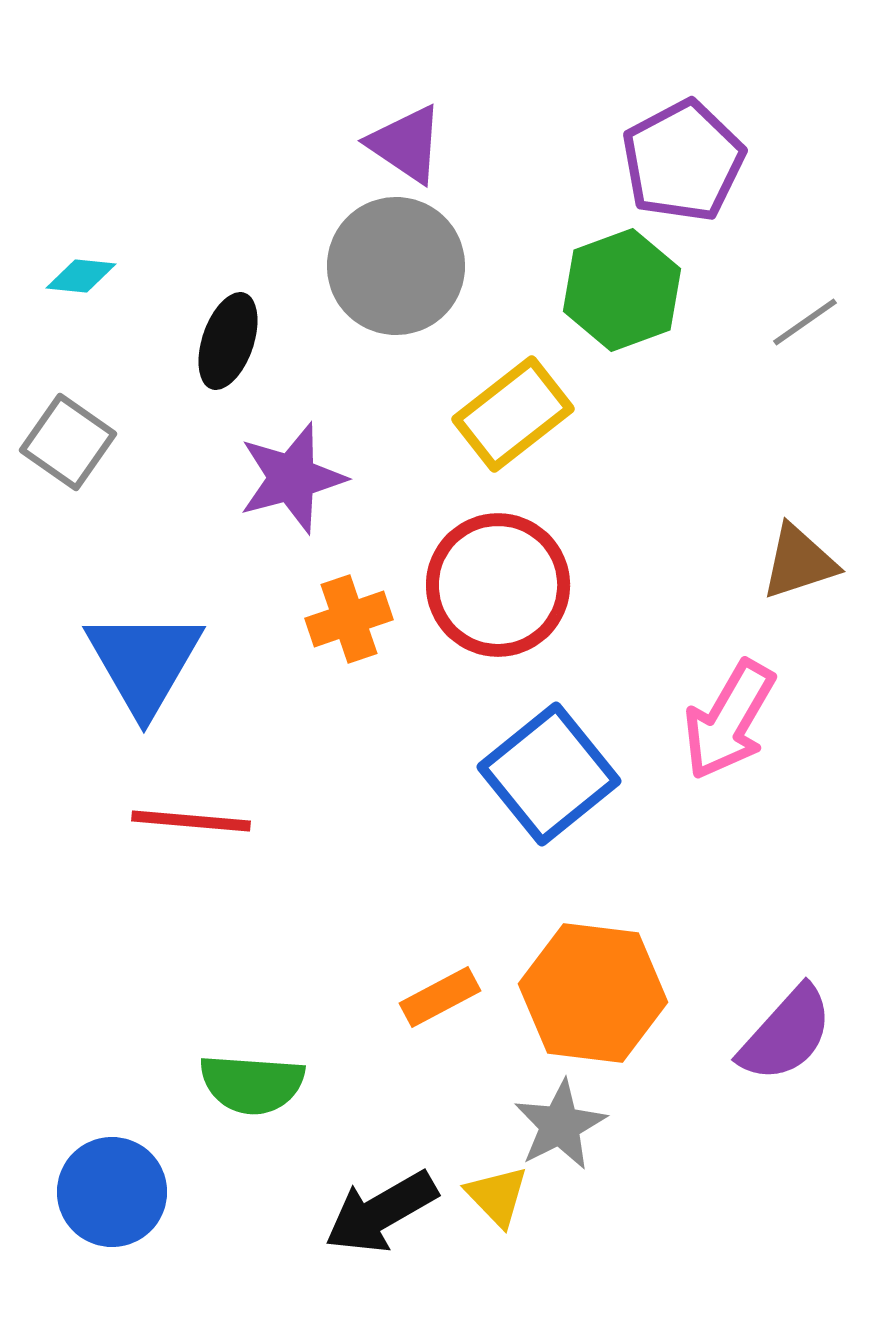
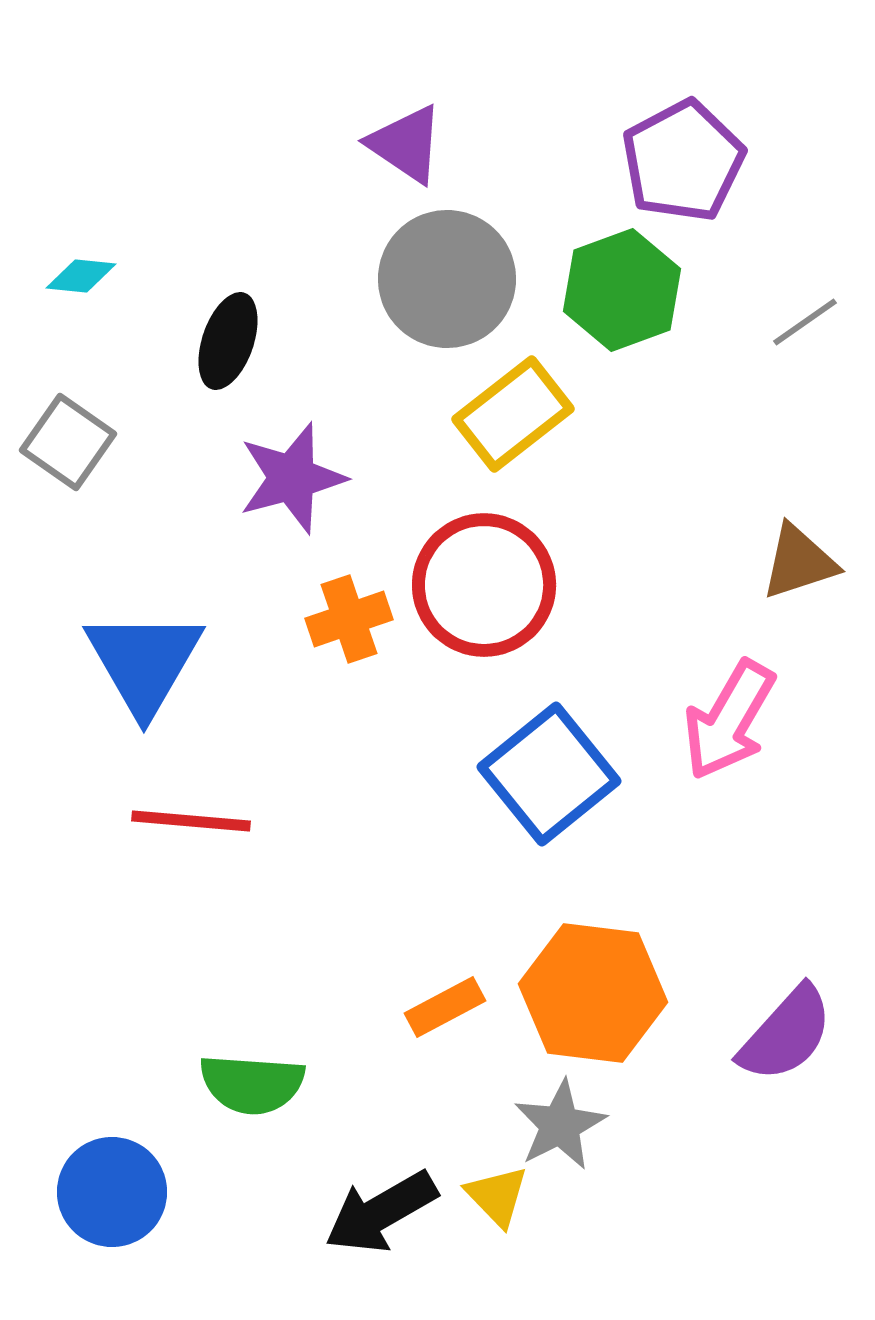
gray circle: moved 51 px right, 13 px down
red circle: moved 14 px left
orange rectangle: moved 5 px right, 10 px down
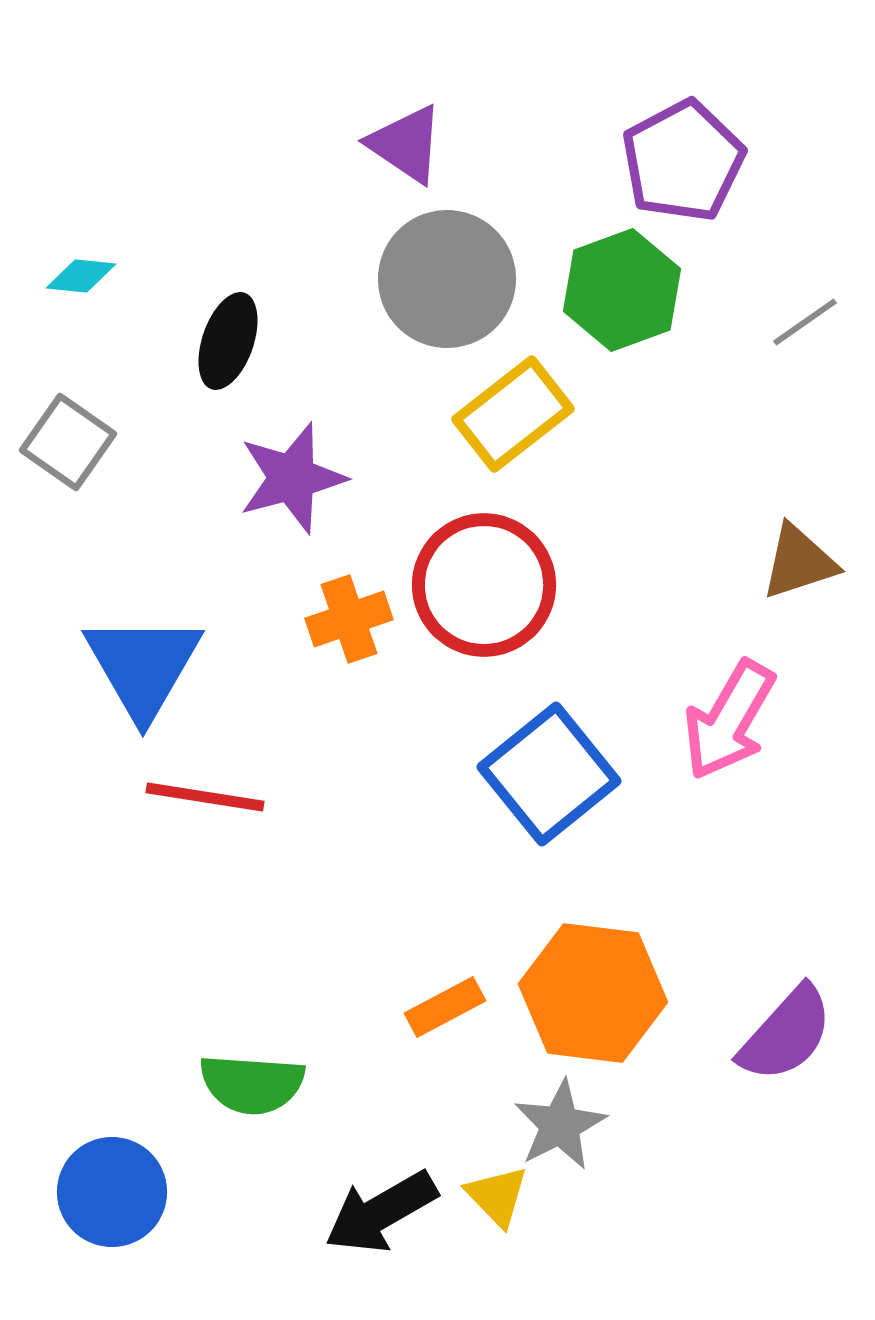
blue triangle: moved 1 px left, 4 px down
red line: moved 14 px right, 24 px up; rotated 4 degrees clockwise
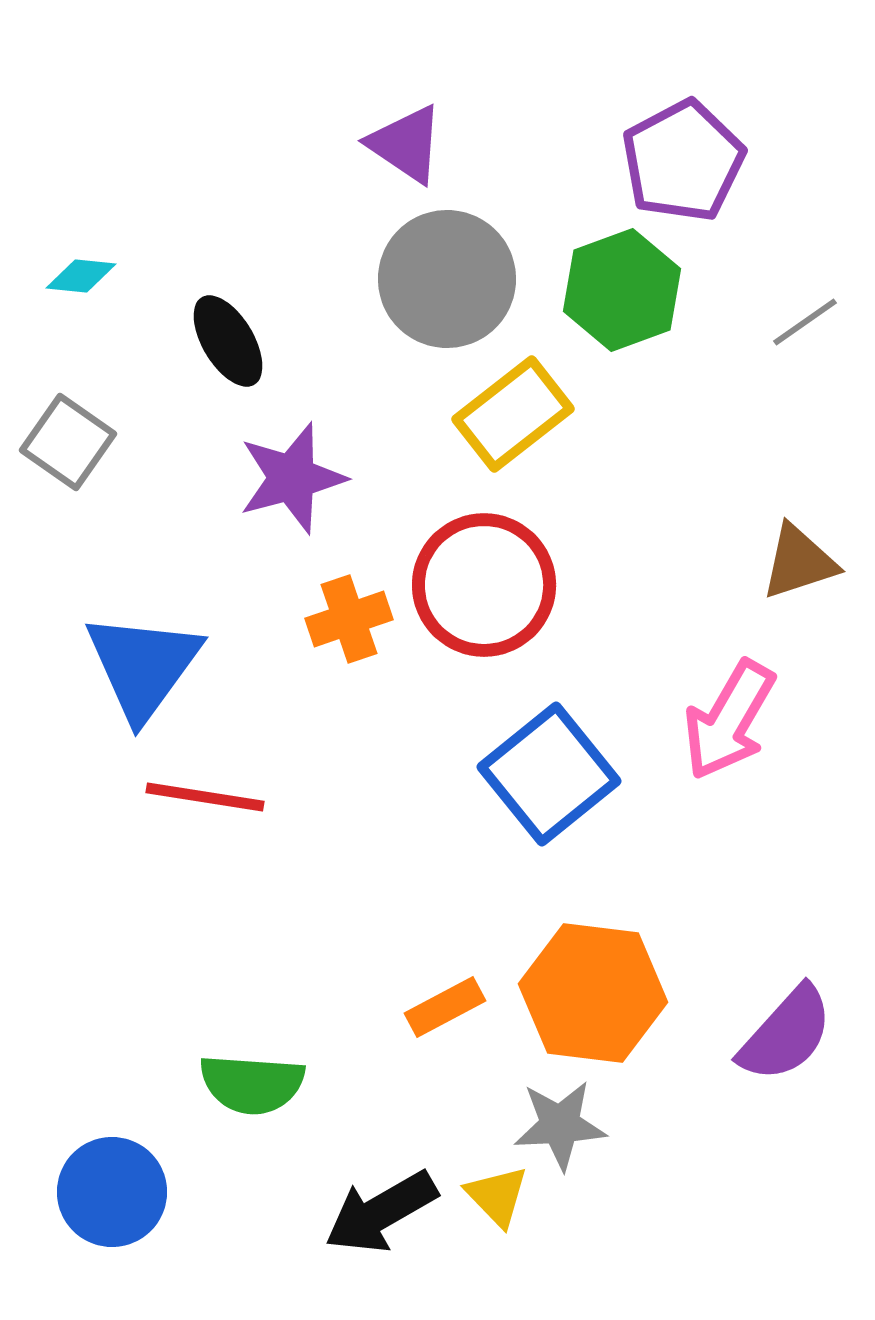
black ellipse: rotated 50 degrees counterclockwise
blue triangle: rotated 6 degrees clockwise
gray star: rotated 24 degrees clockwise
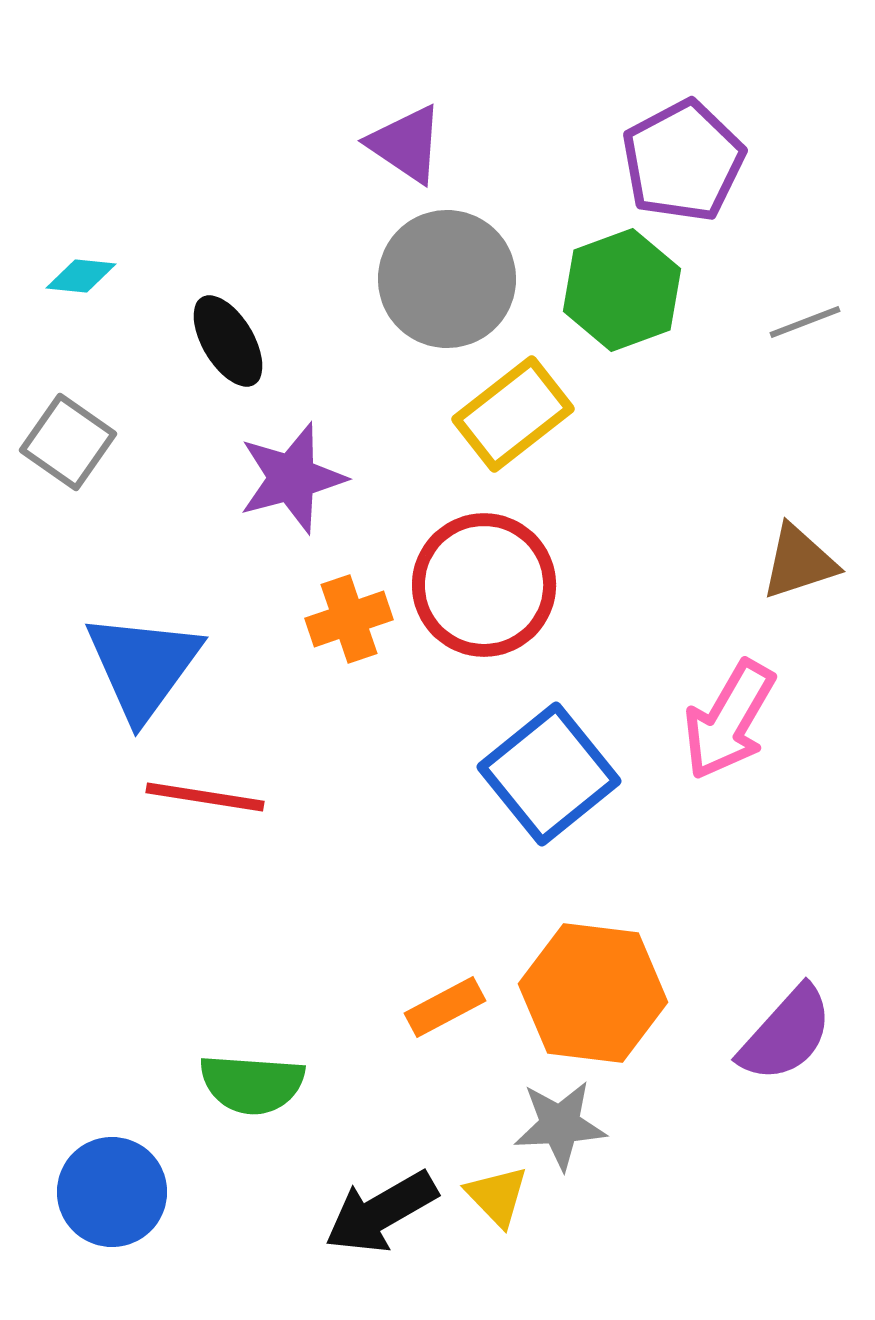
gray line: rotated 14 degrees clockwise
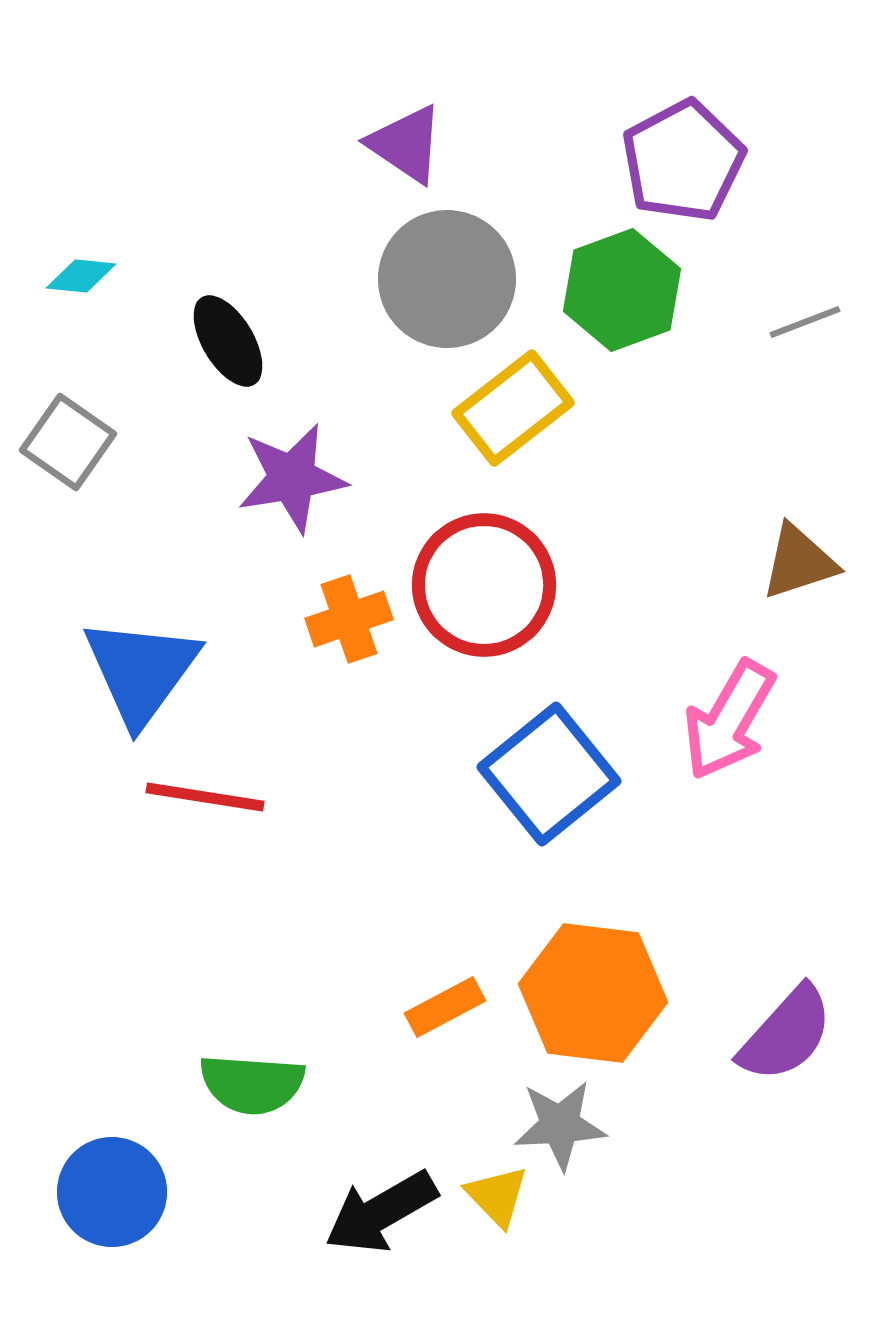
yellow rectangle: moved 6 px up
purple star: rotated 6 degrees clockwise
blue triangle: moved 2 px left, 5 px down
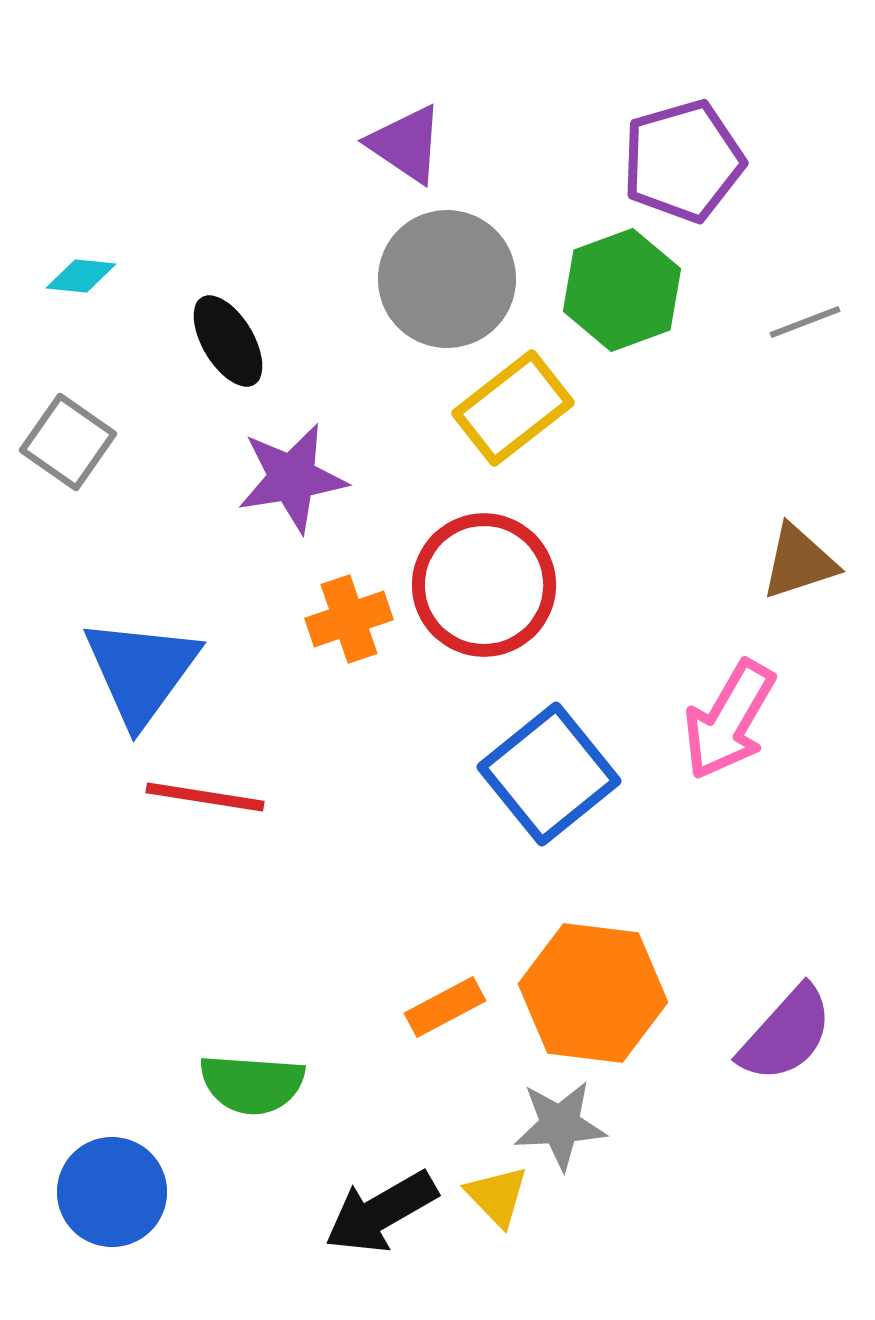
purple pentagon: rotated 12 degrees clockwise
